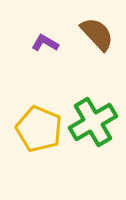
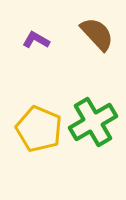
purple L-shape: moved 9 px left, 3 px up
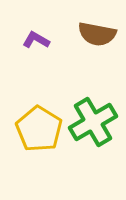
brown semicircle: rotated 144 degrees clockwise
yellow pentagon: rotated 9 degrees clockwise
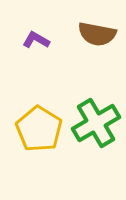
green cross: moved 3 px right, 1 px down
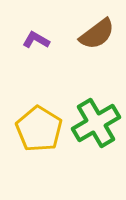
brown semicircle: rotated 48 degrees counterclockwise
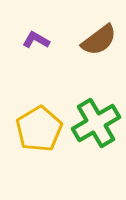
brown semicircle: moved 2 px right, 6 px down
yellow pentagon: rotated 9 degrees clockwise
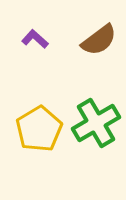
purple L-shape: moved 1 px left, 1 px up; rotated 12 degrees clockwise
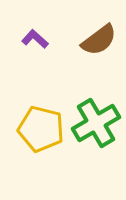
yellow pentagon: moved 2 px right; rotated 27 degrees counterclockwise
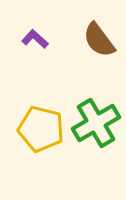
brown semicircle: rotated 90 degrees clockwise
